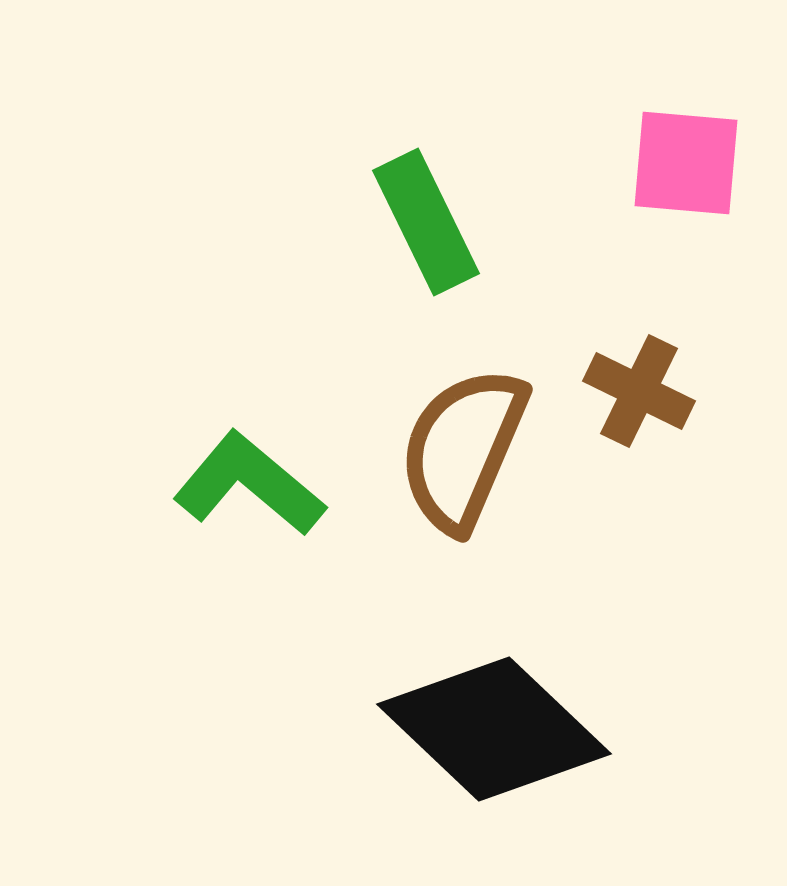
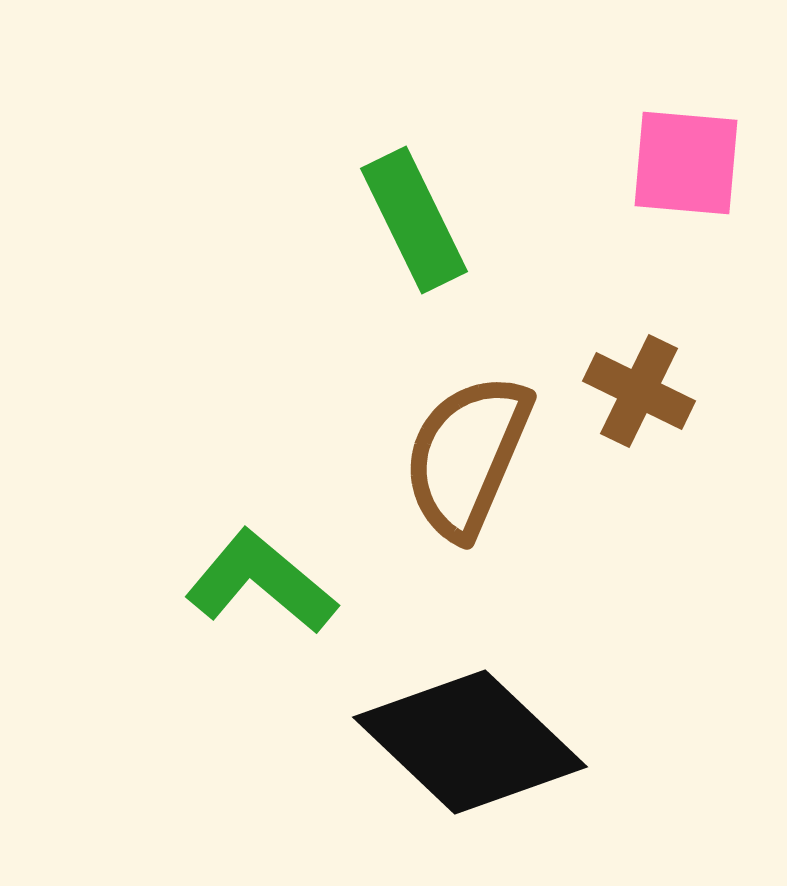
green rectangle: moved 12 px left, 2 px up
brown semicircle: moved 4 px right, 7 px down
green L-shape: moved 12 px right, 98 px down
black diamond: moved 24 px left, 13 px down
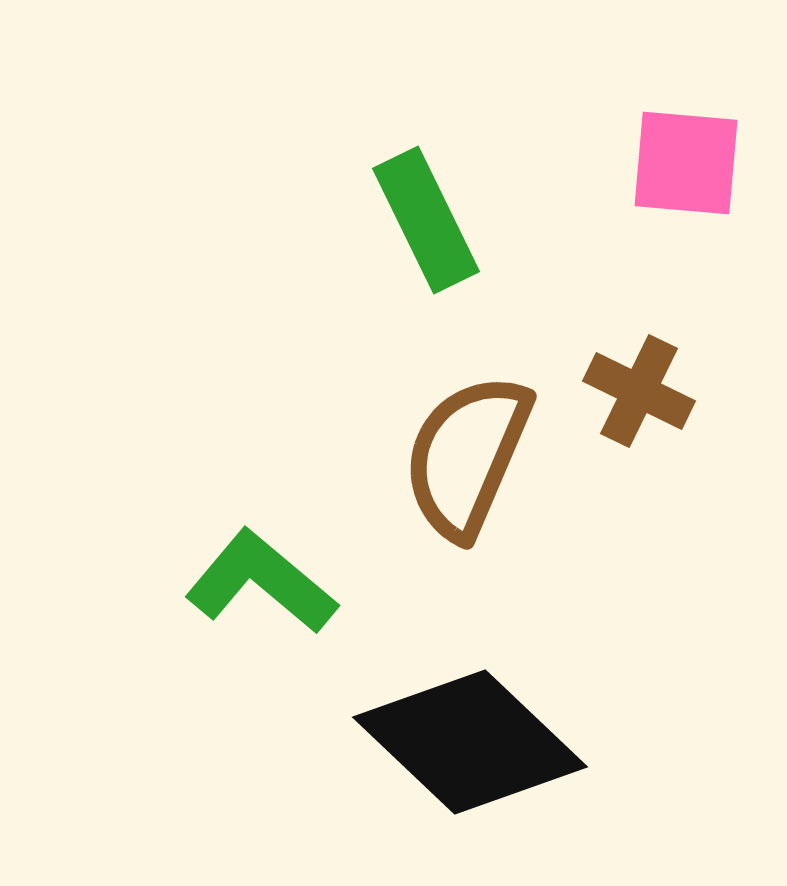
green rectangle: moved 12 px right
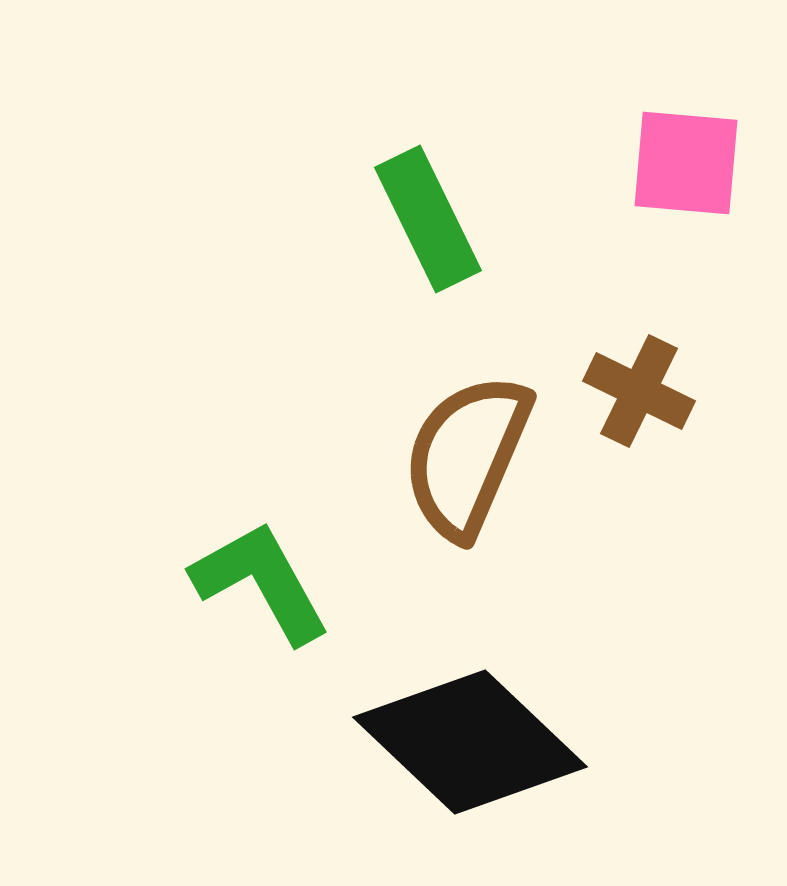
green rectangle: moved 2 px right, 1 px up
green L-shape: rotated 21 degrees clockwise
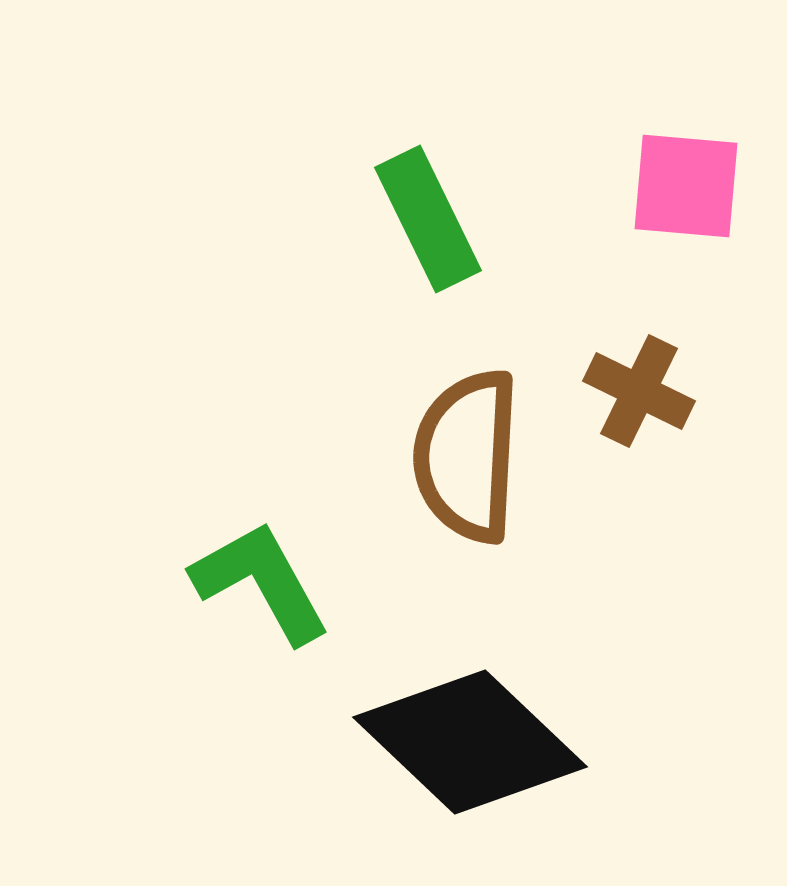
pink square: moved 23 px down
brown semicircle: rotated 20 degrees counterclockwise
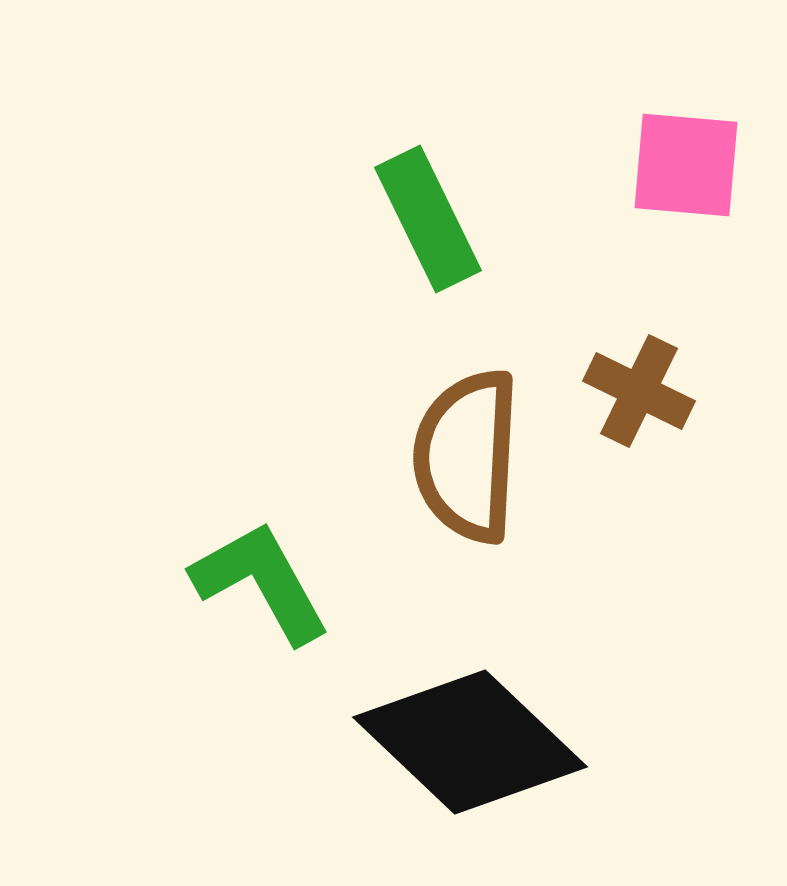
pink square: moved 21 px up
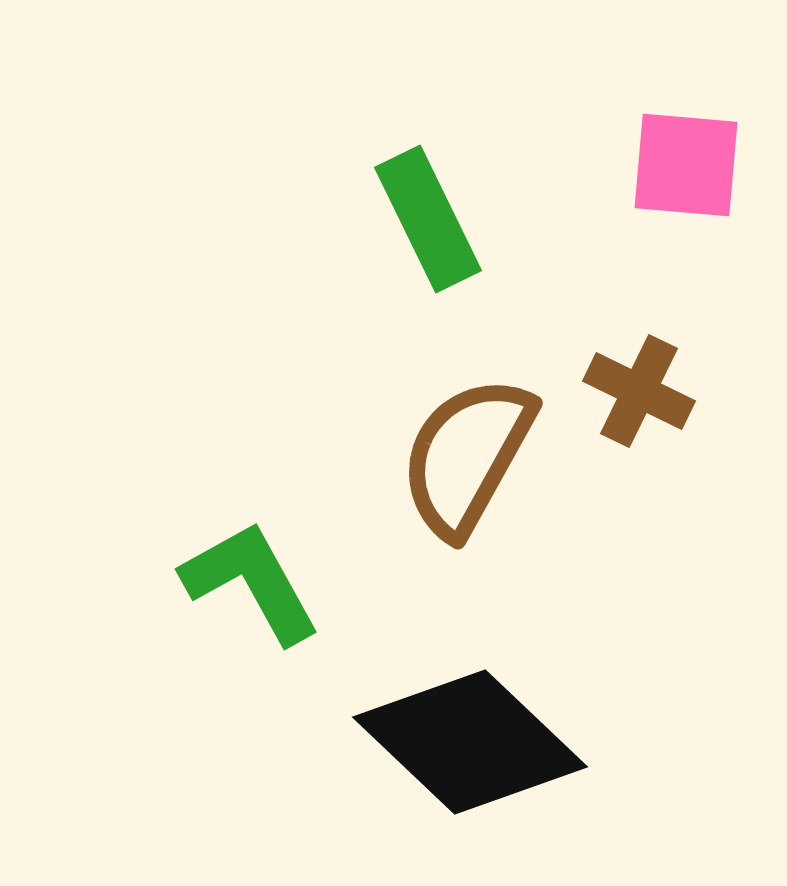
brown semicircle: rotated 26 degrees clockwise
green L-shape: moved 10 px left
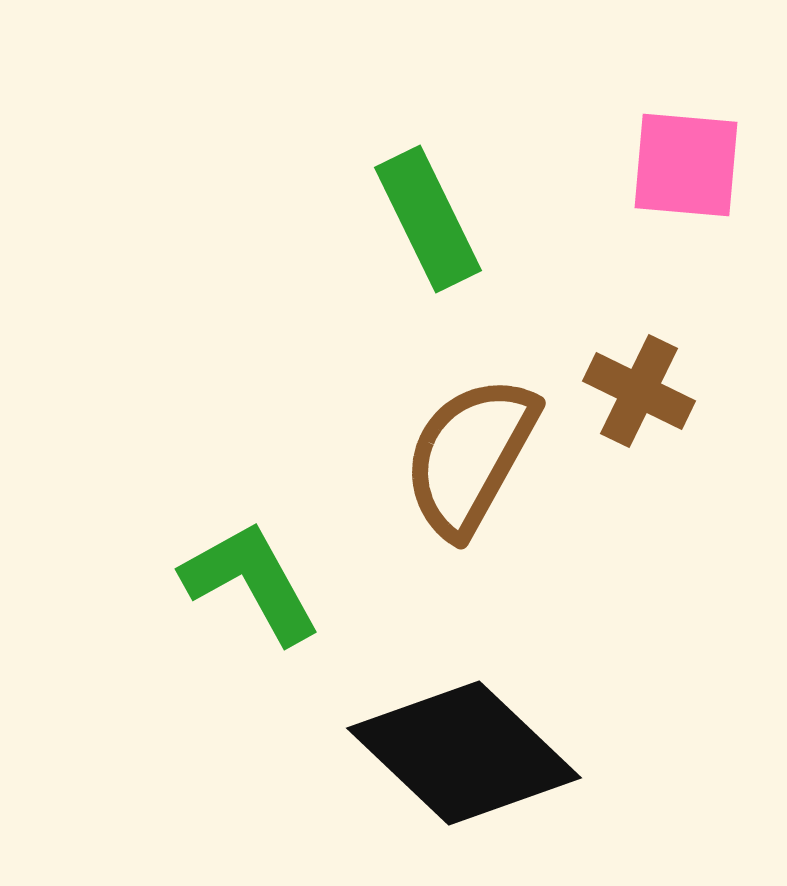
brown semicircle: moved 3 px right
black diamond: moved 6 px left, 11 px down
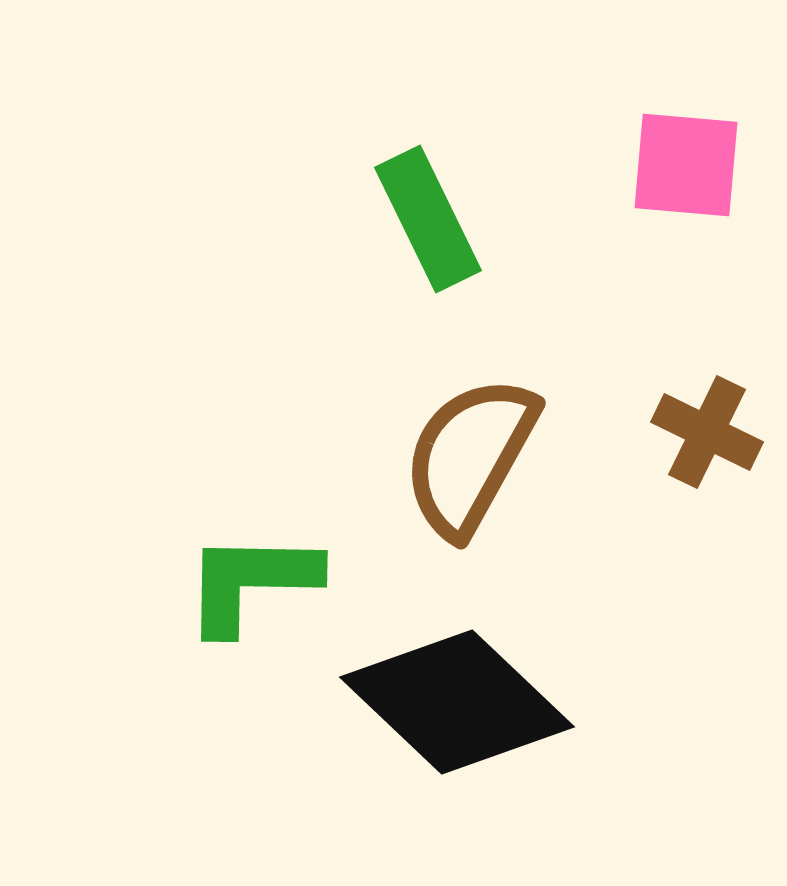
brown cross: moved 68 px right, 41 px down
green L-shape: rotated 60 degrees counterclockwise
black diamond: moved 7 px left, 51 px up
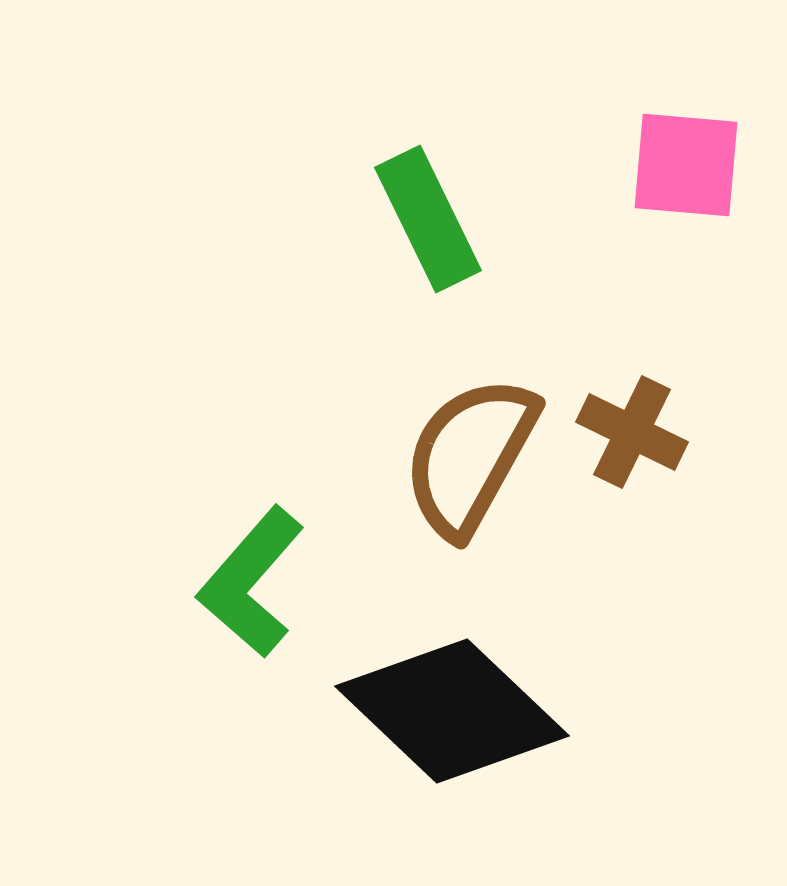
brown cross: moved 75 px left
green L-shape: rotated 50 degrees counterclockwise
black diamond: moved 5 px left, 9 px down
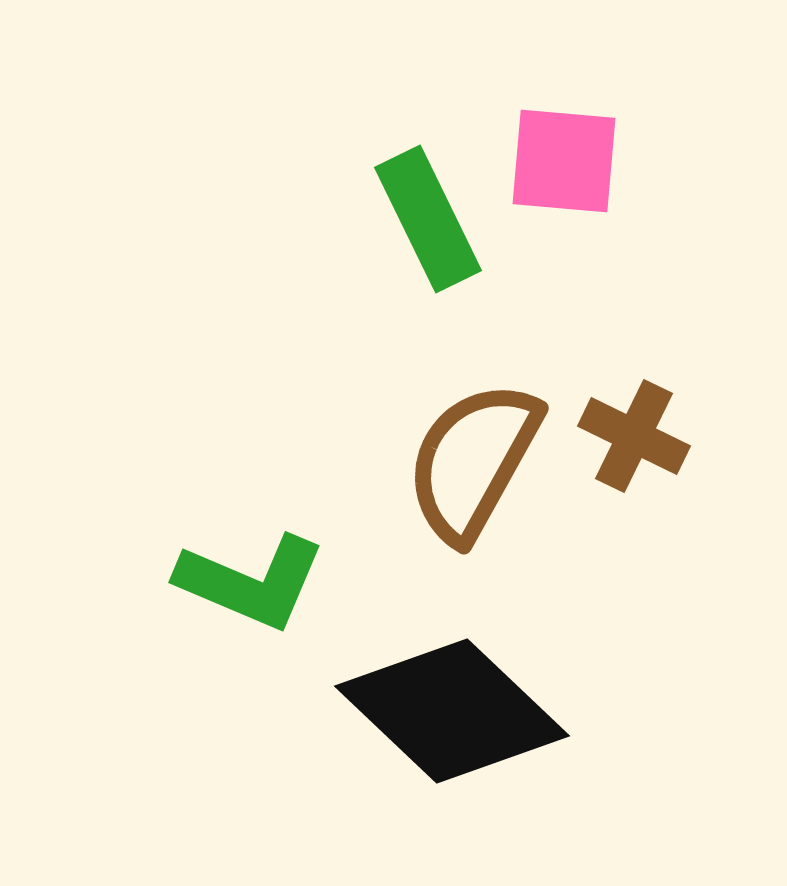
pink square: moved 122 px left, 4 px up
brown cross: moved 2 px right, 4 px down
brown semicircle: moved 3 px right, 5 px down
green L-shape: rotated 108 degrees counterclockwise
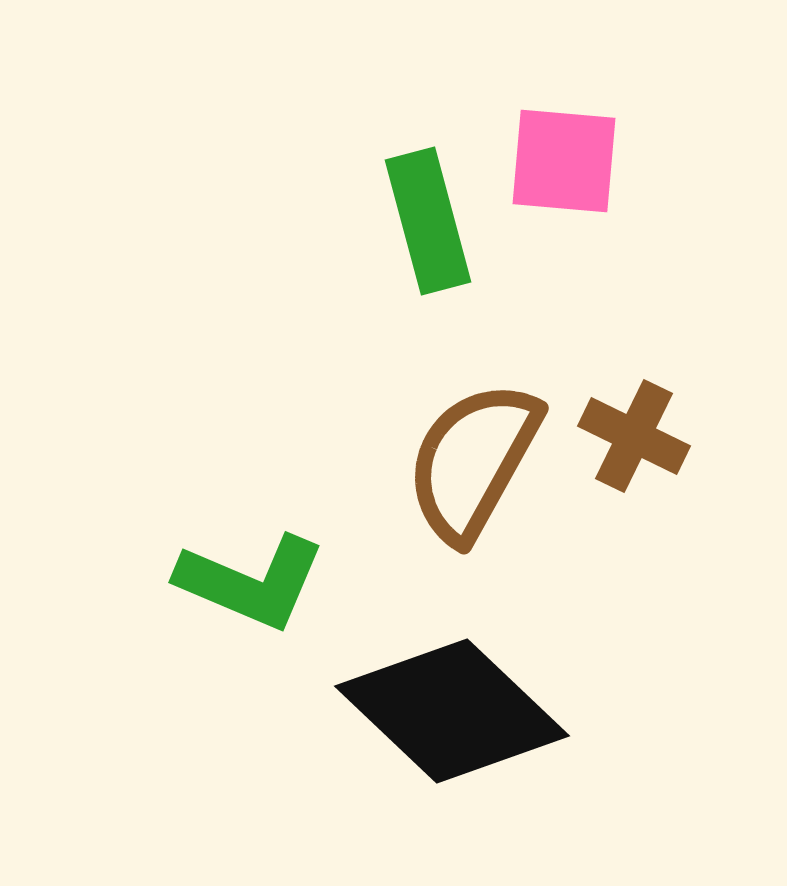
green rectangle: moved 2 px down; rotated 11 degrees clockwise
